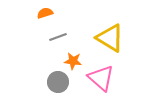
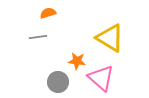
orange semicircle: moved 3 px right
gray line: moved 20 px left; rotated 12 degrees clockwise
orange star: moved 4 px right
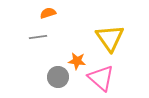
yellow triangle: rotated 24 degrees clockwise
gray circle: moved 5 px up
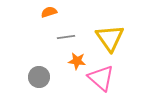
orange semicircle: moved 1 px right, 1 px up
gray line: moved 28 px right
gray circle: moved 19 px left
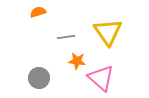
orange semicircle: moved 11 px left
yellow triangle: moved 2 px left, 6 px up
gray circle: moved 1 px down
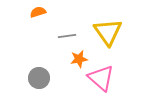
gray line: moved 1 px right, 1 px up
orange star: moved 2 px right, 2 px up; rotated 18 degrees counterclockwise
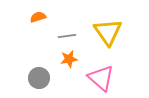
orange semicircle: moved 5 px down
orange star: moved 10 px left
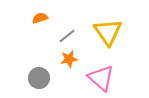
orange semicircle: moved 2 px right, 1 px down
gray line: rotated 30 degrees counterclockwise
